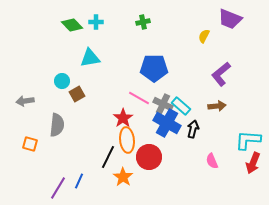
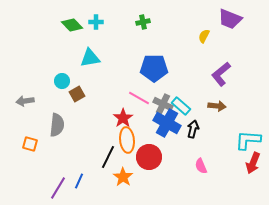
brown arrow: rotated 12 degrees clockwise
pink semicircle: moved 11 px left, 5 px down
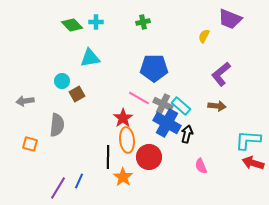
black arrow: moved 6 px left, 5 px down
black line: rotated 25 degrees counterclockwise
red arrow: rotated 85 degrees clockwise
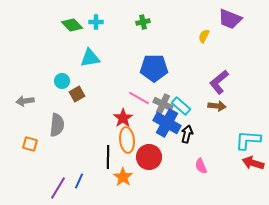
purple L-shape: moved 2 px left, 8 px down
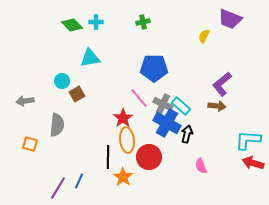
purple L-shape: moved 3 px right, 2 px down
pink line: rotated 20 degrees clockwise
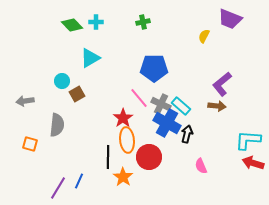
cyan triangle: rotated 20 degrees counterclockwise
gray cross: moved 2 px left
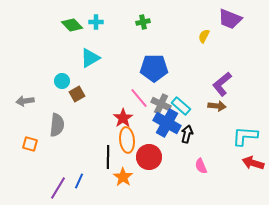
cyan L-shape: moved 3 px left, 4 px up
